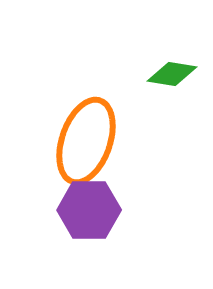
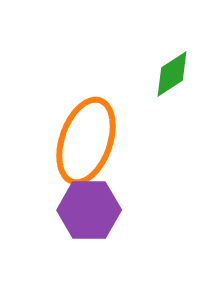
green diamond: rotated 42 degrees counterclockwise
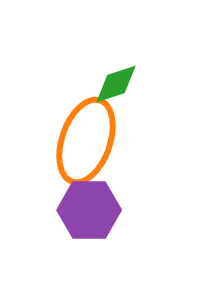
green diamond: moved 56 px left, 10 px down; rotated 15 degrees clockwise
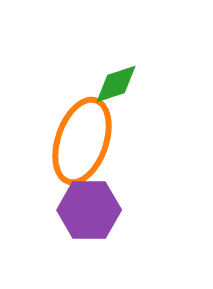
orange ellipse: moved 4 px left
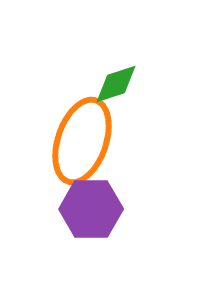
purple hexagon: moved 2 px right, 1 px up
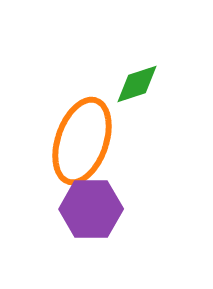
green diamond: moved 21 px right
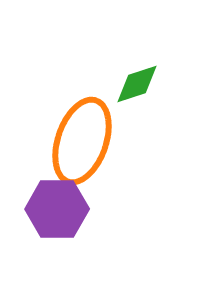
purple hexagon: moved 34 px left
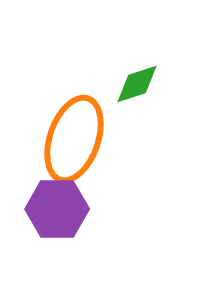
orange ellipse: moved 8 px left, 2 px up
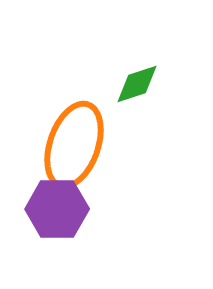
orange ellipse: moved 6 px down
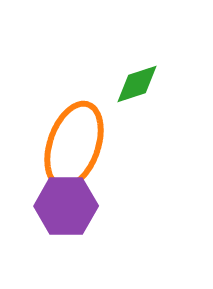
purple hexagon: moved 9 px right, 3 px up
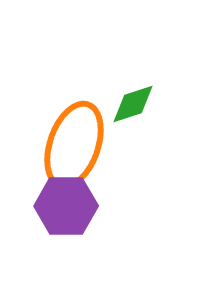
green diamond: moved 4 px left, 20 px down
